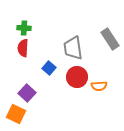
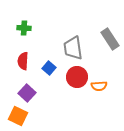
red semicircle: moved 13 px down
orange square: moved 2 px right, 2 px down
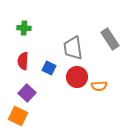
blue square: rotated 16 degrees counterclockwise
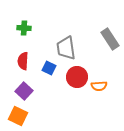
gray trapezoid: moved 7 px left
purple square: moved 3 px left, 2 px up
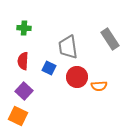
gray trapezoid: moved 2 px right, 1 px up
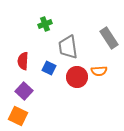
green cross: moved 21 px right, 4 px up; rotated 24 degrees counterclockwise
gray rectangle: moved 1 px left, 1 px up
orange semicircle: moved 15 px up
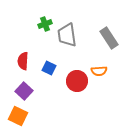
gray trapezoid: moved 1 px left, 12 px up
red circle: moved 4 px down
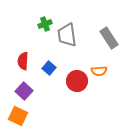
blue square: rotated 16 degrees clockwise
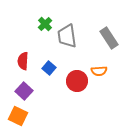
green cross: rotated 24 degrees counterclockwise
gray trapezoid: moved 1 px down
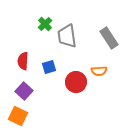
blue square: moved 1 px up; rotated 32 degrees clockwise
red circle: moved 1 px left, 1 px down
